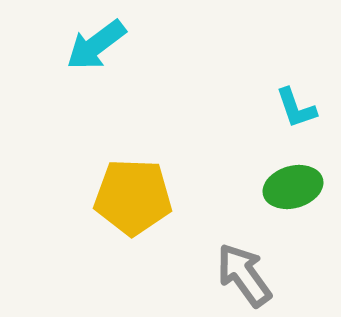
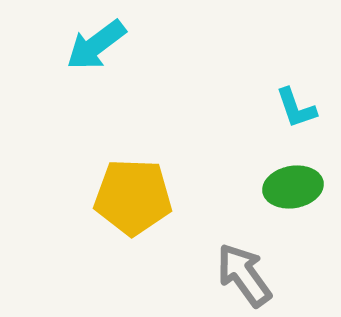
green ellipse: rotated 6 degrees clockwise
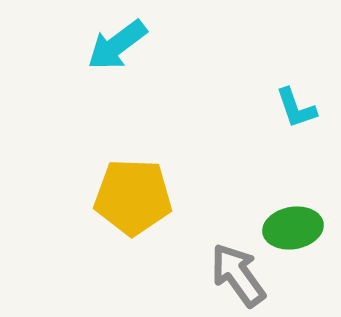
cyan arrow: moved 21 px right
green ellipse: moved 41 px down
gray arrow: moved 6 px left
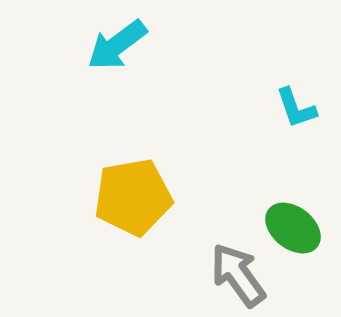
yellow pentagon: rotated 12 degrees counterclockwise
green ellipse: rotated 48 degrees clockwise
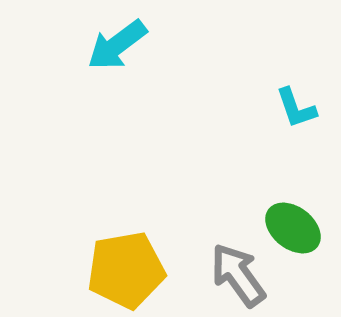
yellow pentagon: moved 7 px left, 73 px down
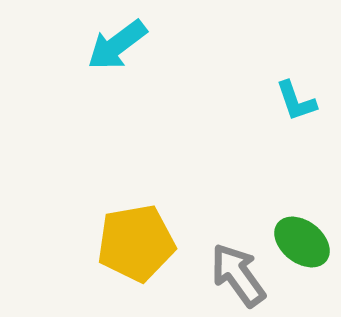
cyan L-shape: moved 7 px up
green ellipse: moved 9 px right, 14 px down
yellow pentagon: moved 10 px right, 27 px up
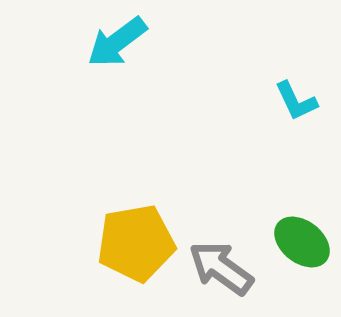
cyan arrow: moved 3 px up
cyan L-shape: rotated 6 degrees counterclockwise
gray arrow: moved 17 px left, 7 px up; rotated 18 degrees counterclockwise
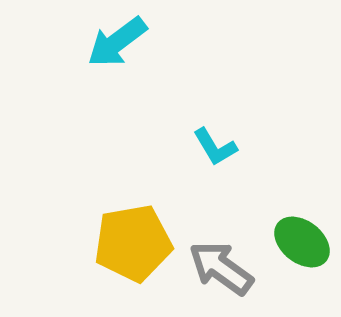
cyan L-shape: moved 81 px left, 46 px down; rotated 6 degrees counterclockwise
yellow pentagon: moved 3 px left
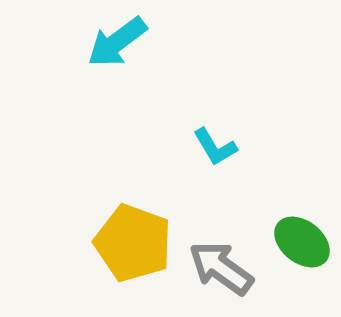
yellow pentagon: rotated 30 degrees clockwise
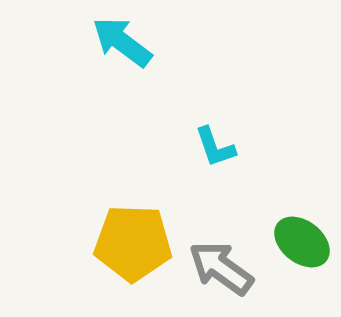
cyan arrow: moved 5 px right; rotated 74 degrees clockwise
cyan L-shape: rotated 12 degrees clockwise
yellow pentagon: rotated 18 degrees counterclockwise
